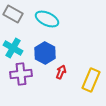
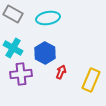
cyan ellipse: moved 1 px right, 1 px up; rotated 35 degrees counterclockwise
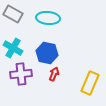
cyan ellipse: rotated 15 degrees clockwise
blue hexagon: moved 2 px right; rotated 15 degrees counterclockwise
red arrow: moved 7 px left, 2 px down
yellow rectangle: moved 1 px left, 3 px down
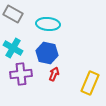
cyan ellipse: moved 6 px down
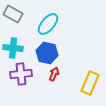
cyan ellipse: rotated 55 degrees counterclockwise
cyan cross: rotated 24 degrees counterclockwise
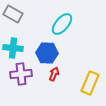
cyan ellipse: moved 14 px right
blue hexagon: rotated 10 degrees counterclockwise
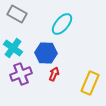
gray rectangle: moved 4 px right
cyan cross: rotated 30 degrees clockwise
blue hexagon: moved 1 px left
purple cross: rotated 15 degrees counterclockwise
